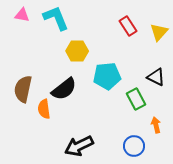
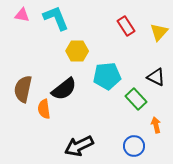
red rectangle: moved 2 px left
green rectangle: rotated 15 degrees counterclockwise
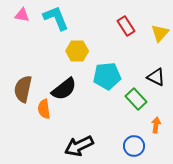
yellow triangle: moved 1 px right, 1 px down
orange arrow: rotated 21 degrees clockwise
